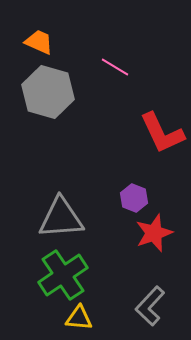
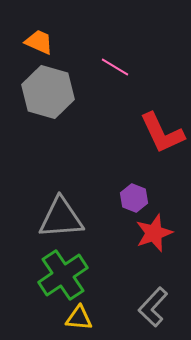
gray L-shape: moved 3 px right, 1 px down
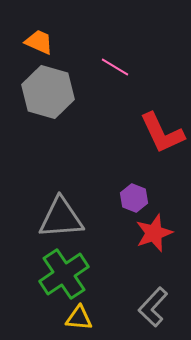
green cross: moved 1 px right, 1 px up
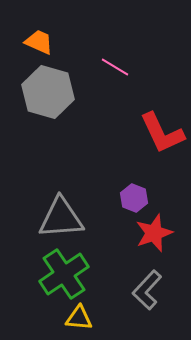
gray L-shape: moved 6 px left, 17 px up
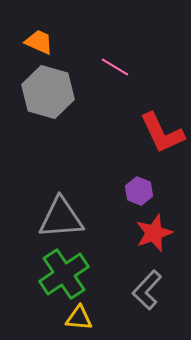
purple hexagon: moved 5 px right, 7 px up
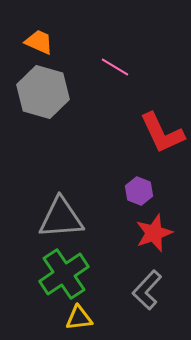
gray hexagon: moved 5 px left
yellow triangle: rotated 12 degrees counterclockwise
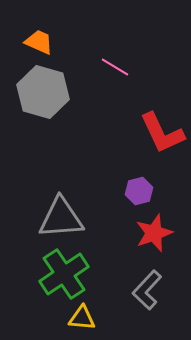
purple hexagon: rotated 24 degrees clockwise
yellow triangle: moved 3 px right; rotated 12 degrees clockwise
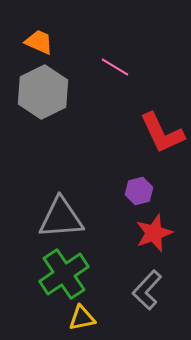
gray hexagon: rotated 18 degrees clockwise
yellow triangle: rotated 16 degrees counterclockwise
